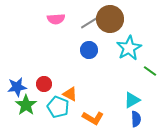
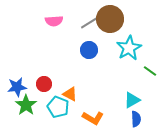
pink semicircle: moved 2 px left, 2 px down
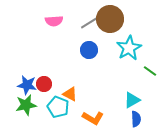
blue star: moved 10 px right, 2 px up; rotated 18 degrees clockwise
green star: rotated 25 degrees clockwise
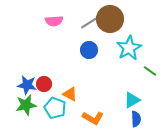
cyan pentagon: moved 3 px left, 1 px down
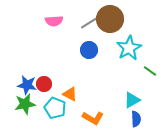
green star: moved 1 px left, 1 px up
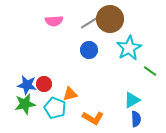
orange triangle: rotated 42 degrees counterclockwise
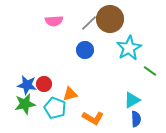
gray line: rotated 12 degrees counterclockwise
blue circle: moved 4 px left
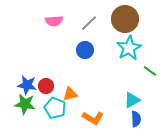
brown circle: moved 15 px right
red circle: moved 2 px right, 2 px down
green star: rotated 20 degrees clockwise
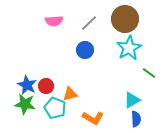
green line: moved 1 px left, 2 px down
blue star: rotated 18 degrees clockwise
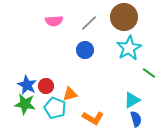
brown circle: moved 1 px left, 2 px up
blue semicircle: rotated 14 degrees counterclockwise
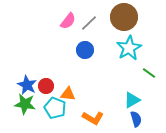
pink semicircle: moved 14 px right; rotated 48 degrees counterclockwise
orange triangle: moved 2 px left; rotated 21 degrees clockwise
